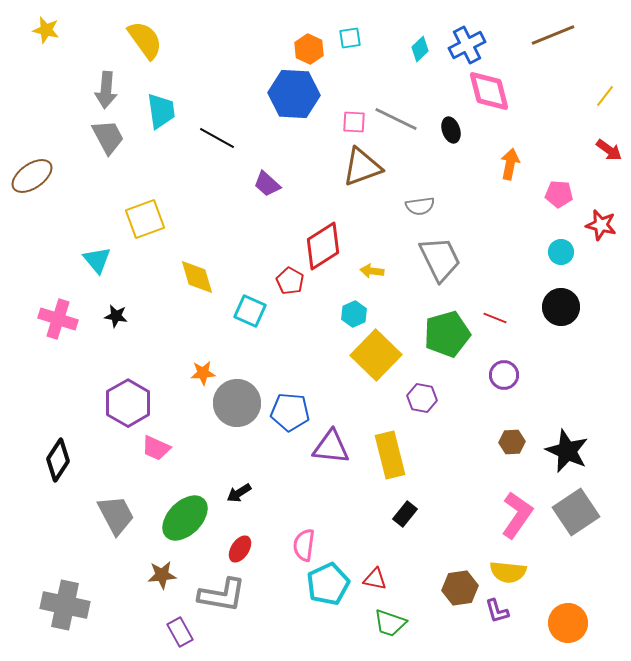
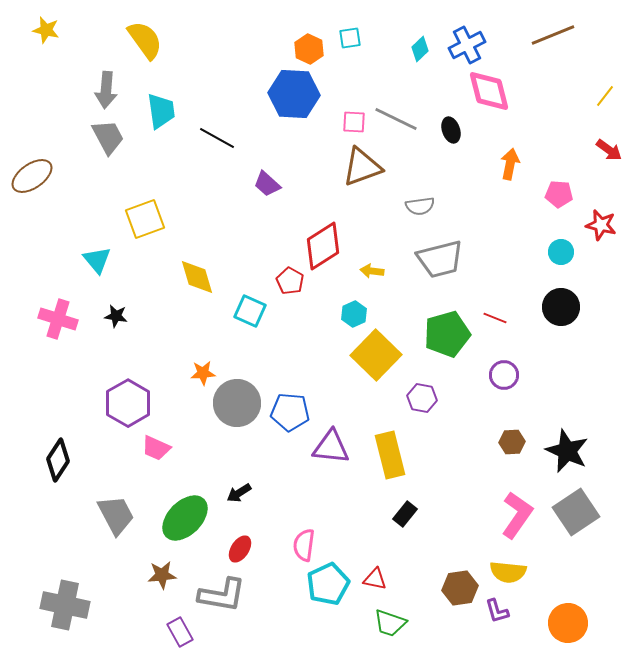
gray trapezoid at (440, 259): rotated 102 degrees clockwise
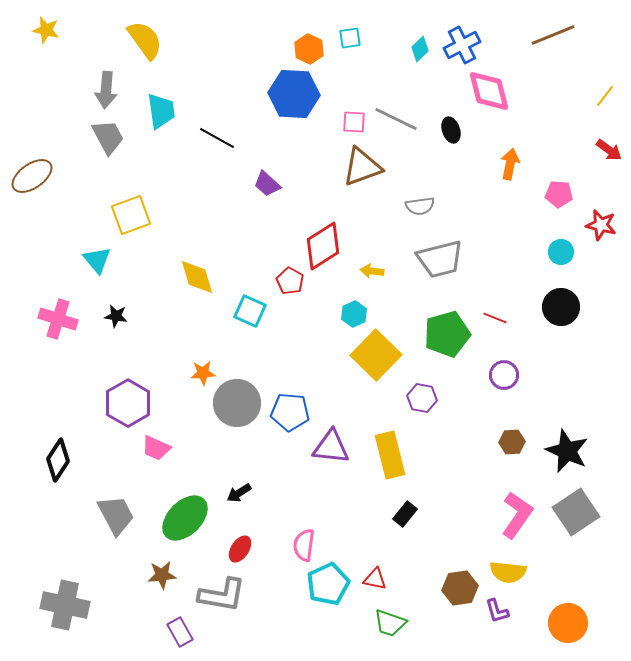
blue cross at (467, 45): moved 5 px left
yellow square at (145, 219): moved 14 px left, 4 px up
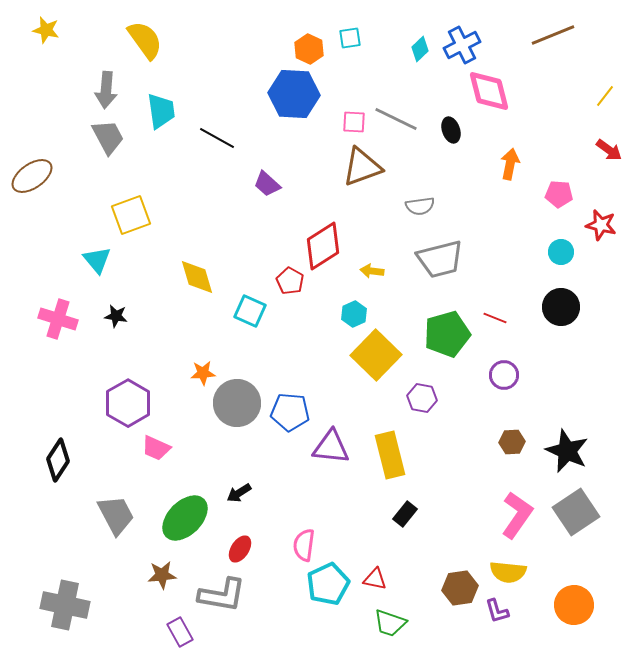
orange circle at (568, 623): moved 6 px right, 18 px up
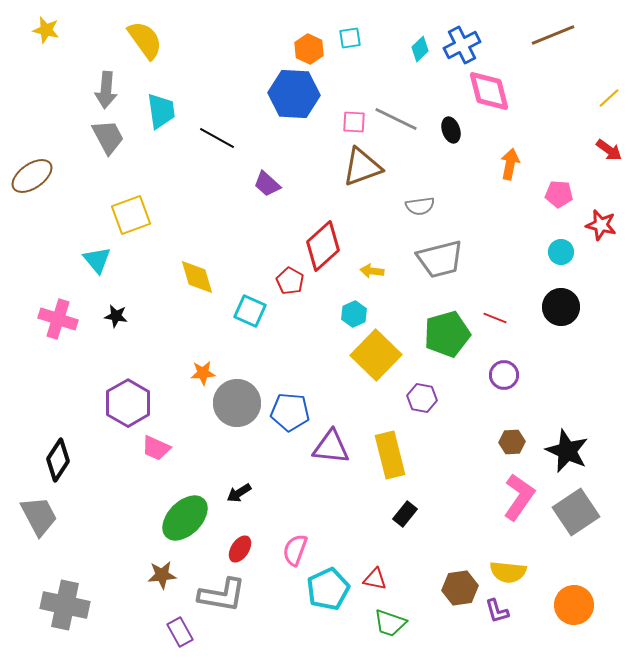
yellow line at (605, 96): moved 4 px right, 2 px down; rotated 10 degrees clockwise
red diamond at (323, 246): rotated 9 degrees counterclockwise
gray trapezoid at (116, 515): moved 77 px left, 1 px down
pink L-shape at (517, 515): moved 2 px right, 18 px up
pink semicircle at (304, 545): moved 9 px left, 5 px down; rotated 12 degrees clockwise
cyan pentagon at (328, 584): moved 5 px down
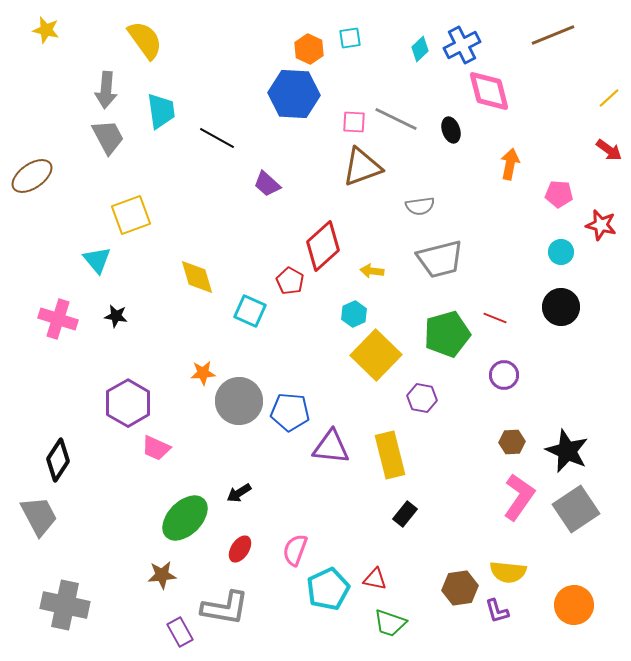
gray circle at (237, 403): moved 2 px right, 2 px up
gray square at (576, 512): moved 3 px up
gray L-shape at (222, 595): moved 3 px right, 13 px down
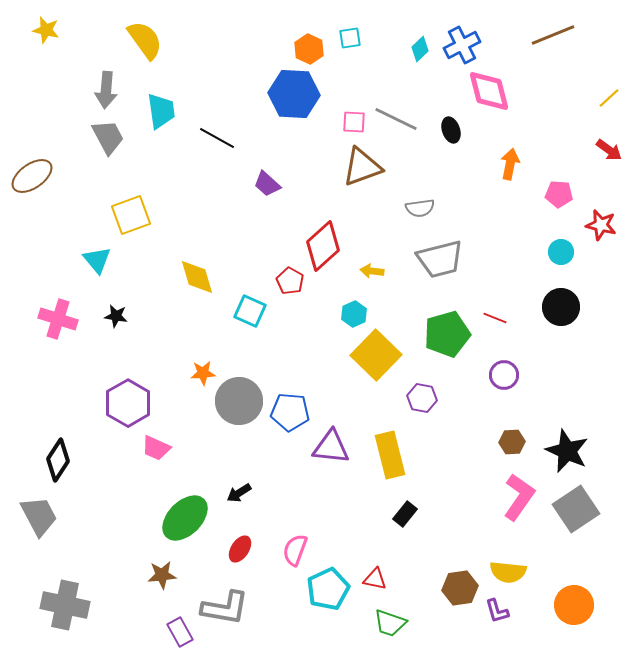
gray semicircle at (420, 206): moved 2 px down
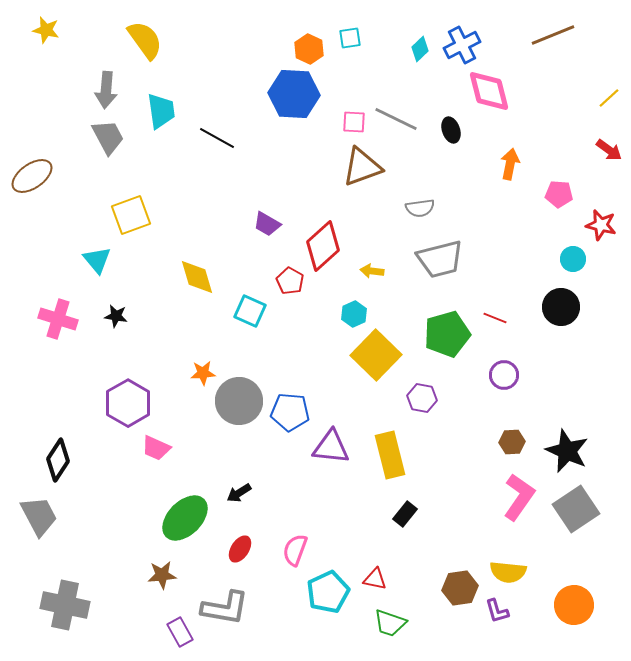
purple trapezoid at (267, 184): moved 40 px down; rotated 12 degrees counterclockwise
cyan circle at (561, 252): moved 12 px right, 7 px down
cyan pentagon at (328, 589): moved 3 px down
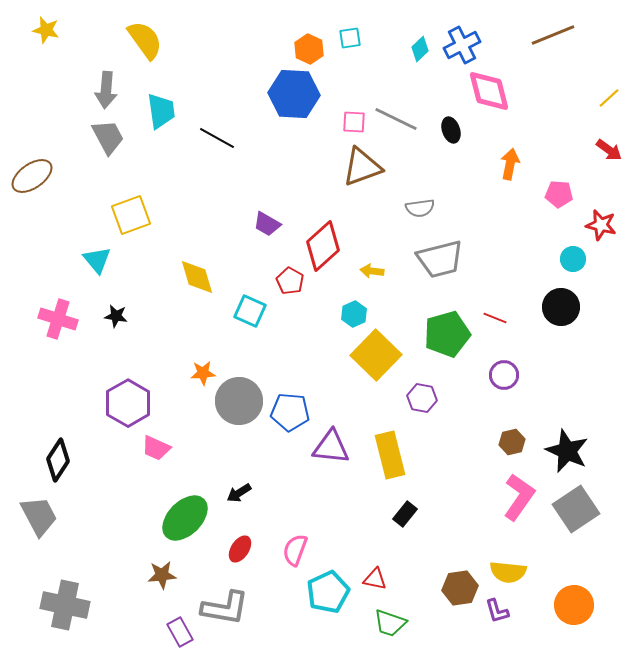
brown hexagon at (512, 442): rotated 10 degrees counterclockwise
